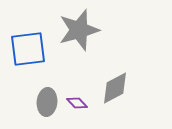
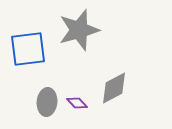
gray diamond: moved 1 px left
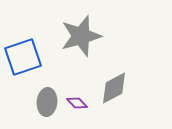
gray star: moved 2 px right, 6 px down
blue square: moved 5 px left, 8 px down; rotated 12 degrees counterclockwise
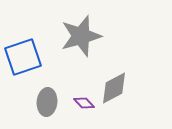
purple diamond: moved 7 px right
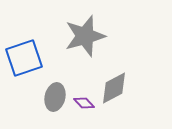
gray star: moved 4 px right
blue square: moved 1 px right, 1 px down
gray ellipse: moved 8 px right, 5 px up; rotated 8 degrees clockwise
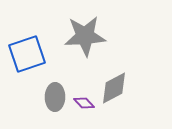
gray star: rotated 12 degrees clockwise
blue square: moved 3 px right, 4 px up
gray ellipse: rotated 12 degrees counterclockwise
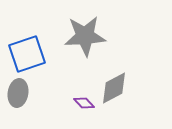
gray ellipse: moved 37 px left, 4 px up; rotated 8 degrees clockwise
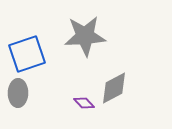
gray ellipse: rotated 8 degrees counterclockwise
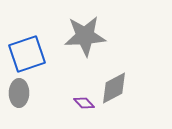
gray ellipse: moved 1 px right
